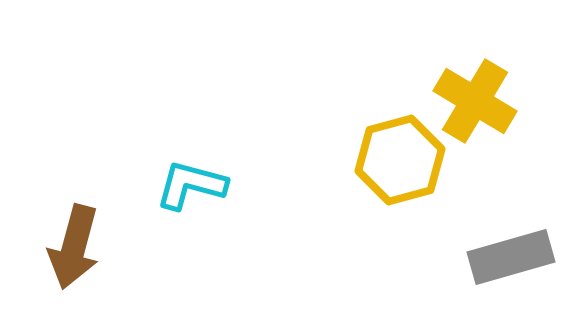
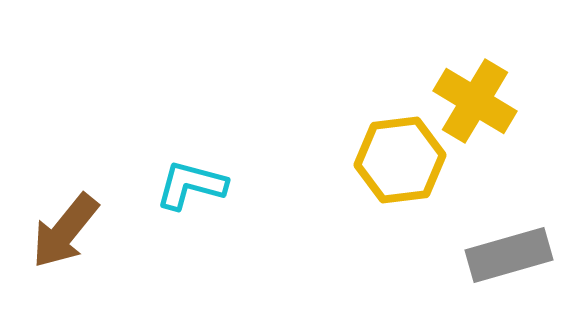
yellow hexagon: rotated 8 degrees clockwise
brown arrow: moved 9 px left, 16 px up; rotated 24 degrees clockwise
gray rectangle: moved 2 px left, 2 px up
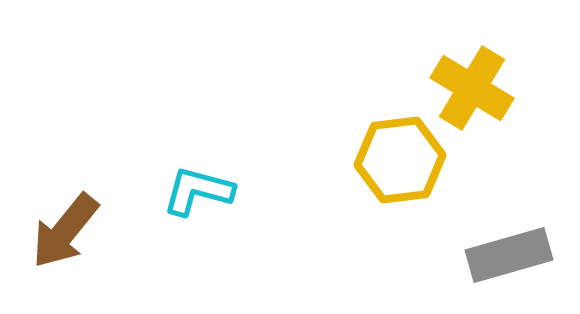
yellow cross: moved 3 px left, 13 px up
cyan L-shape: moved 7 px right, 6 px down
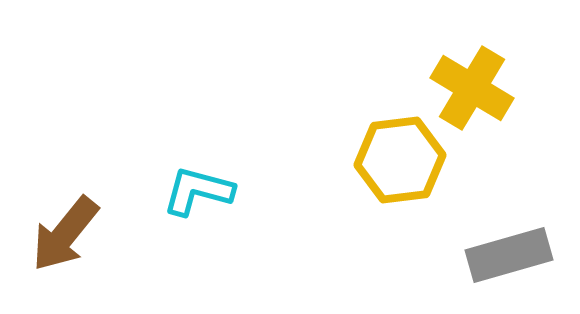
brown arrow: moved 3 px down
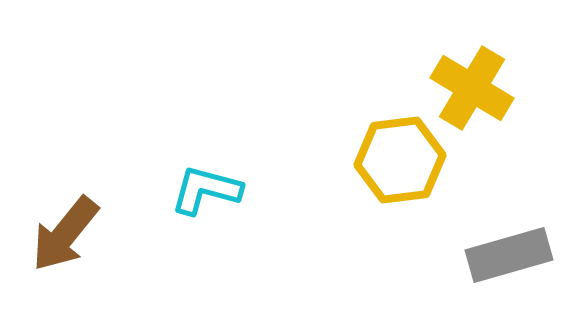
cyan L-shape: moved 8 px right, 1 px up
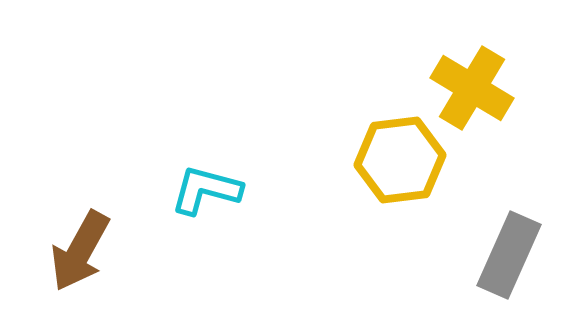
brown arrow: moved 15 px right, 17 px down; rotated 10 degrees counterclockwise
gray rectangle: rotated 50 degrees counterclockwise
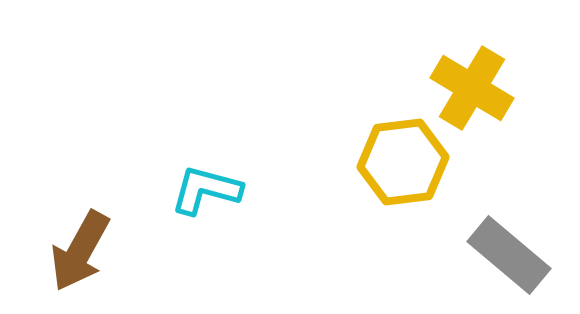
yellow hexagon: moved 3 px right, 2 px down
gray rectangle: rotated 74 degrees counterclockwise
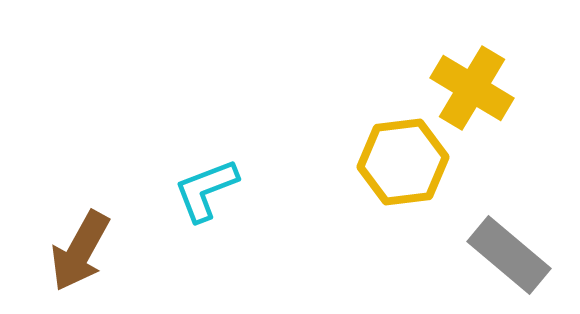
cyan L-shape: rotated 36 degrees counterclockwise
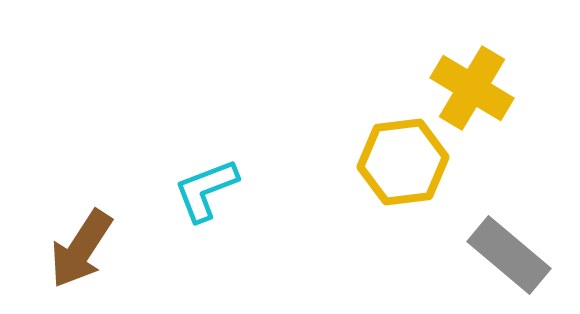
brown arrow: moved 1 px right, 2 px up; rotated 4 degrees clockwise
